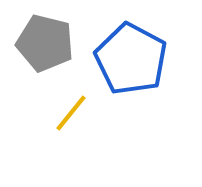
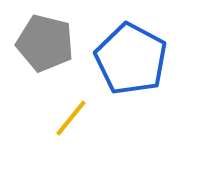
yellow line: moved 5 px down
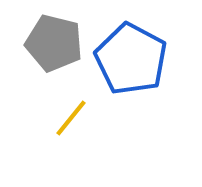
gray pentagon: moved 9 px right
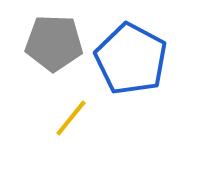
gray pentagon: rotated 12 degrees counterclockwise
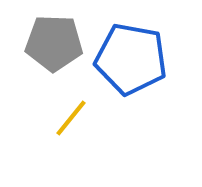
blue pentagon: rotated 18 degrees counterclockwise
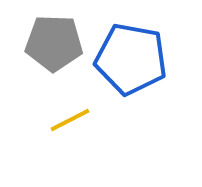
yellow line: moved 1 px left, 2 px down; rotated 24 degrees clockwise
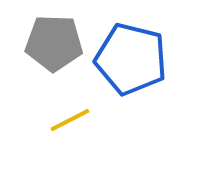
blue pentagon: rotated 4 degrees clockwise
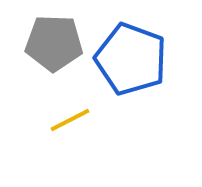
blue pentagon: rotated 6 degrees clockwise
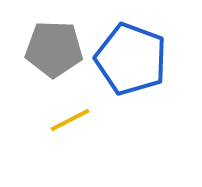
gray pentagon: moved 6 px down
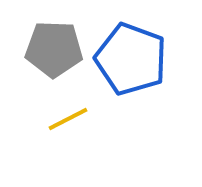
yellow line: moved 2 px left, 1 px up
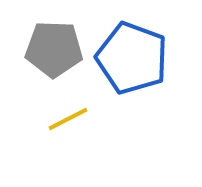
blue pentagon: moved 1 px right, 1 px up
